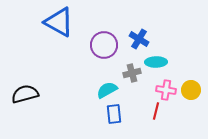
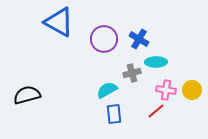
purple circle: moved 6 px up
yellow circle: moved 1 px right
black semicircle: moved 2 px right, 1 px down
red line: rotated 36 degrees clockwise
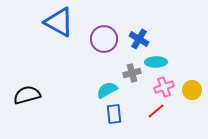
pink cross: moved 2 px left, 3 px up; rotated 30 degrees counterclockwise
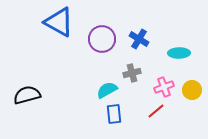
purple circle: moved 2 px left
cyan ellipse: moved 23 px right, 9 px up
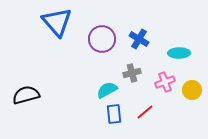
blue triangle: moved 2 px left; rotated 20 degrees clockwise
pink cross: moved 1 px right, 5 px up
black semicircle: moved 1 px left
red line: moved 11 px left, 1 px down
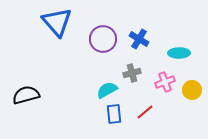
purple circle: moved 1 px right
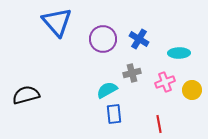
red line: moved 14 px right, 12 px down; rotated 60 degrees counterclockwise
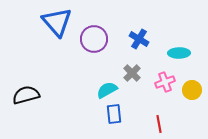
purple circle: moved 9 px left
gray cross: rotated 30 degrees counterclockwise
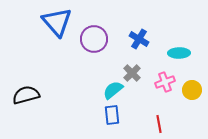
cyan semicircle: moved 6 px right; rotated 10 degrees counterclockwise
blue rectangle: moved 2 px left, 1 px down
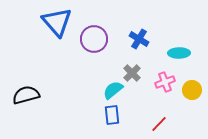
red line: rotated 54 degrees clockwise
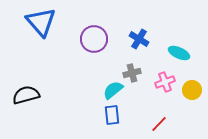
blue triangle: moved 16 px left
cyan ellipse: rotated 25 degrees clockwise
gray cross: rotated 30 degrees clockwise
